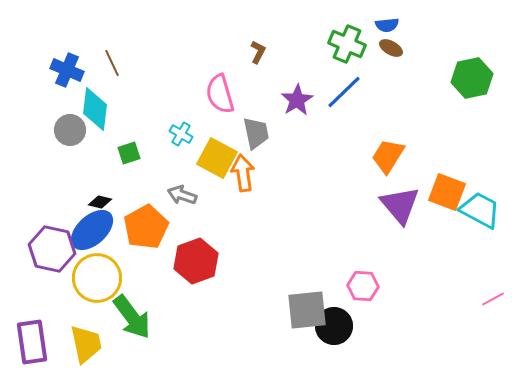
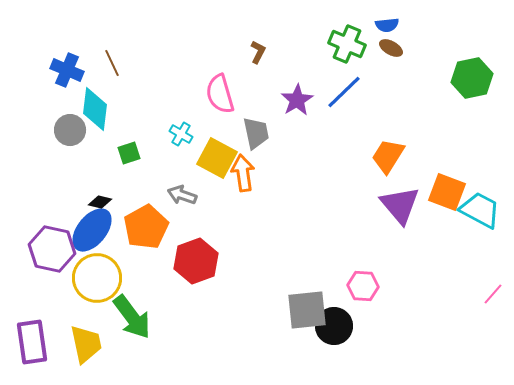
blue ellipse: rotated 9 degrees counterclockwise
pink line: moved 5 px up; rotated 20 degrees counterclockwise
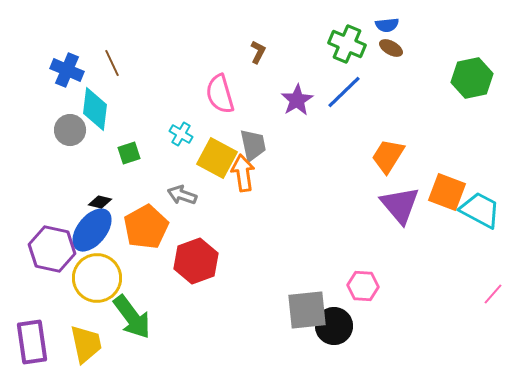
gray trapezoid: moved 3 px left, 12 px down
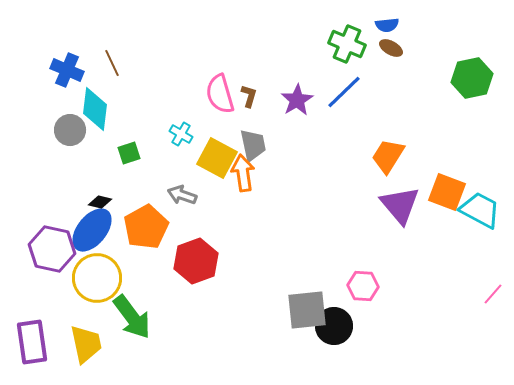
brown L-shape: moved 9 px left, 44 px down; rotated 10 degrees counterclockwise
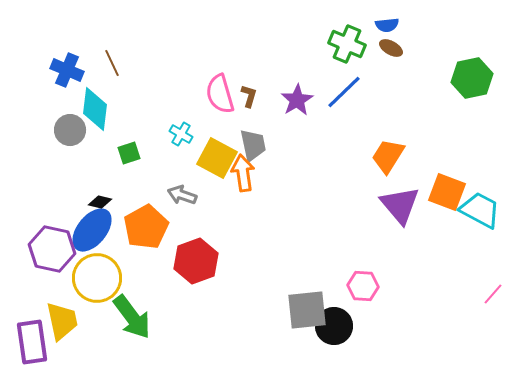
yellow trapezoid: moved 24 px left, 23 px up
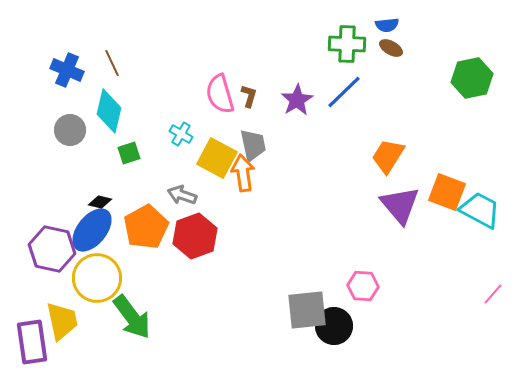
green cross: rotated 21 degrees counterclockwise
cyan diamond: moved 14 px right, 2 px down; rotated 6 degrees clockwise
red hexagon: moved 1 px left, 25 px up
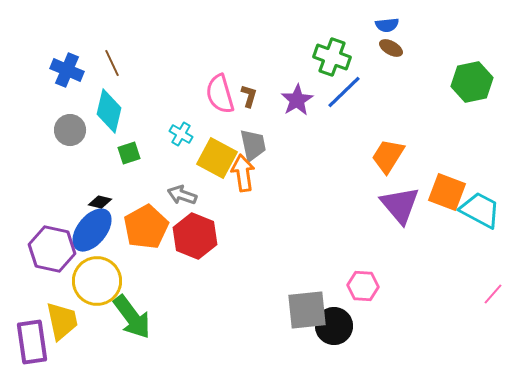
green cross: moved 15 px left, 13 px down; rotated 18 degrees clockwise
green hexagon: moved 4 px down
red hexagon: rotated 18 degrees counterclockwise
yellow circle: moved 3 px down
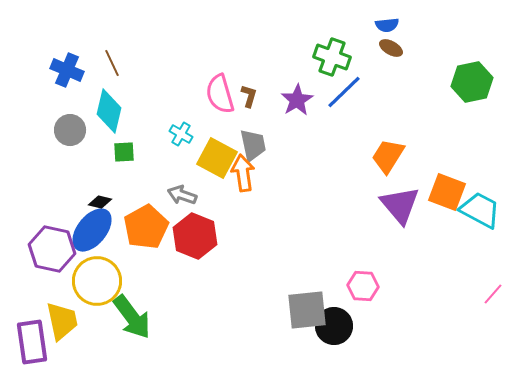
green square: moved 5 px left, 1 px up; rotated 15 degrees clockwise
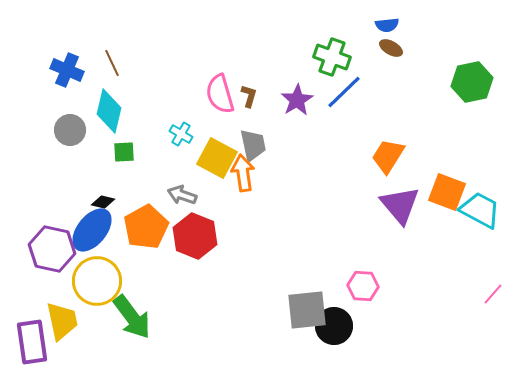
black diamond: moved 3 px right
